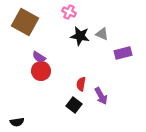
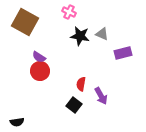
red circle: moved 1 px left
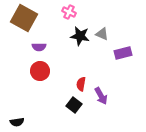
brown square: moved 1 px left, 4 px up
purple semicircle: moved 10 px up; rotated 32 degrees counterclockwise
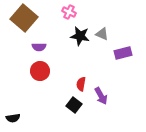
brown square: rotated 12 degrees clockwise
black semicircle: moved 4 px left, 4 px up
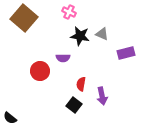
purple semicircle: moved 24 px right, 11 px down
purple rectangle: moved 3 px right
purple arrow: moved 1 px right; rotated 18 degrees clockwise
black semicircle: moved 3 px left; rotated 48 degrees clockwise
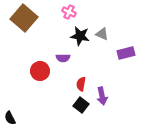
black square: moved 7 px right
black semicircle: rotated 24 degrees clockwise
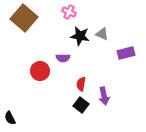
purple arrow: moved 2 px right
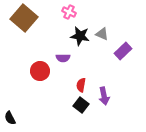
purple rectangle: moved 3 px left, 2 px up; rotated 30 degrees counterclockwise
red semicircle: moved 1 px down
